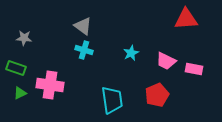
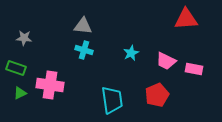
gray triangle: rotated 30 degrees counterclockwise
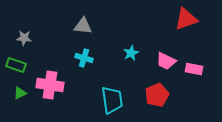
red triangle: rotated 15 degrees counterclockwise
cyan cross: moved 8 px down
green rectangle: moved 3 px up
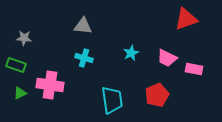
pink trapezoid: moved 1 px right, 3 px up
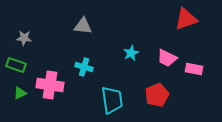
cyan cross: moved 9 px down
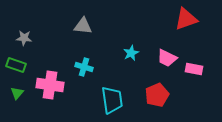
green triangle: moved 3 px left; rotated 24 degrees counterclockwise
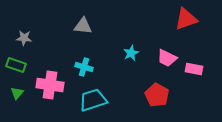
red pentagon: rotated 20 degrees counterclockwise
cyan trapezoid: moved 19 px left; rotated 100 degrees counterclockwise
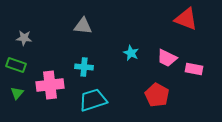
red triangle: rotated 40 degrees clockwise
cyan star: rotated 21 degrees counterclockwise
cyan cross: rotated 12 degrees counterclockwise
pink cross: rotated 16 degrees counterclockwise
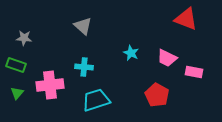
gray triangle: rotated 36 degrees clockwise
pink rectangle: moved 3 px down
cyan trapezoid: moved 3 px right
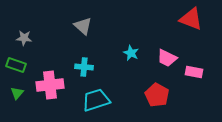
red triangle: moved 5 px right
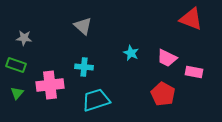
red pentagon: moved 6 px right, 1 px up
